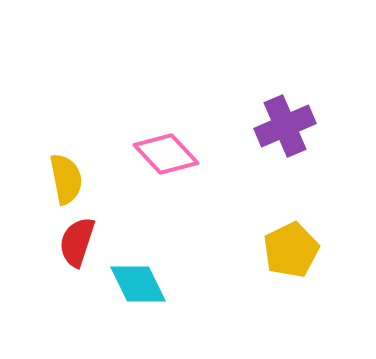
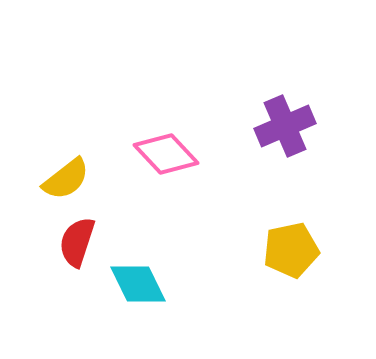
yellow semicircle: rotated 63 degrees clockwise
yellow pentagon: rotated 14 degrees clockwise
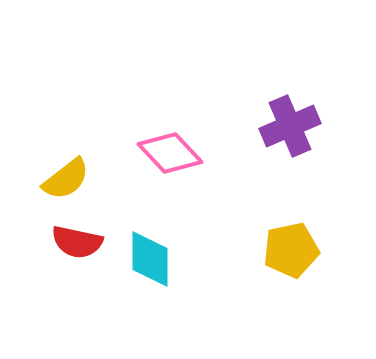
purple cross: moved 5 px right
pink diamond: moved 4 px right, 1 px up
red semicircle: rotated 96 degrees counterclockwise
cyan diamond: moved 12 px right, 25 px up; rotated 26 degrees clockwise
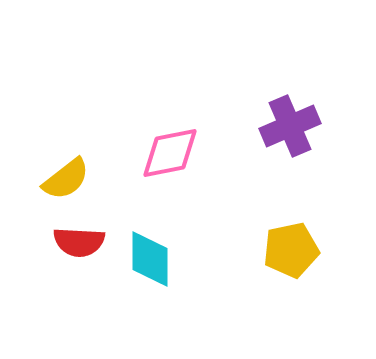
pink diamond: rotated 58 degrees counterclockwise
red semicircle: moved 2 px right; rotated 9 degrees counterclockwise
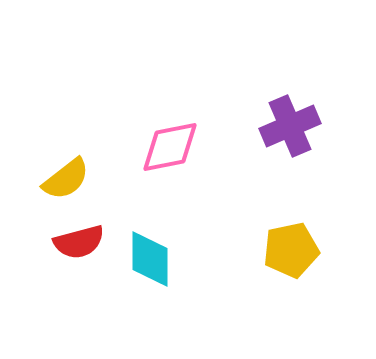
pink diamond: moved 6 px up
red semicircle: rotated 18 degrees counterclockwise
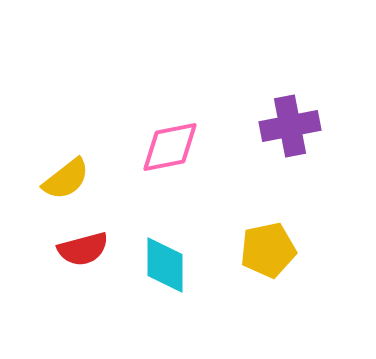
purple cross: rotated 12 degrees clockwise
red semicircle: moved 4 px right, 7 px down
yellow pentagon: moved 23 px left
cyan diamond: moved 15 px right, 6 px down
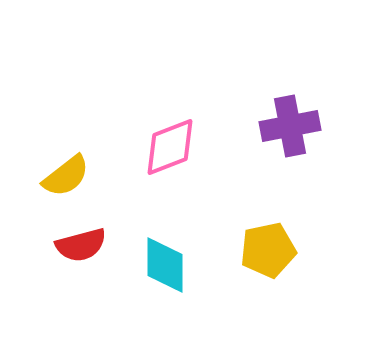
pink diamond: rotated 10 degrees counterclockwise
yellow semicircle: moved 3 px up
red semicircle: moved 2 px left, 4 px up
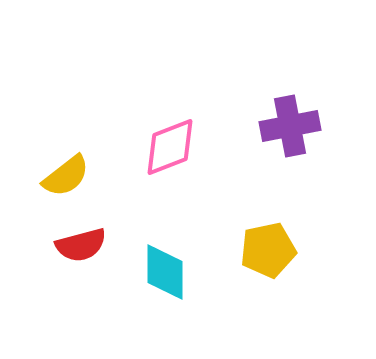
cyan diamond: moved 7 px down
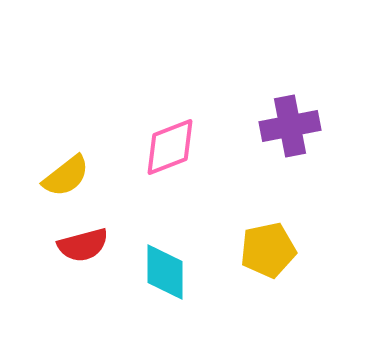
red semicircle: moved 2 px right
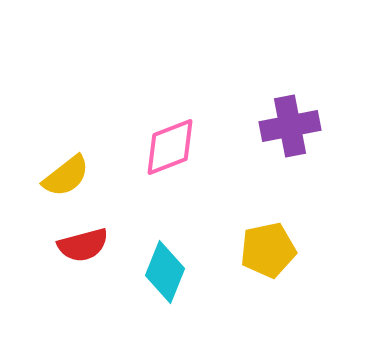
cyan diamond: rotated 22 degrees clockwise
